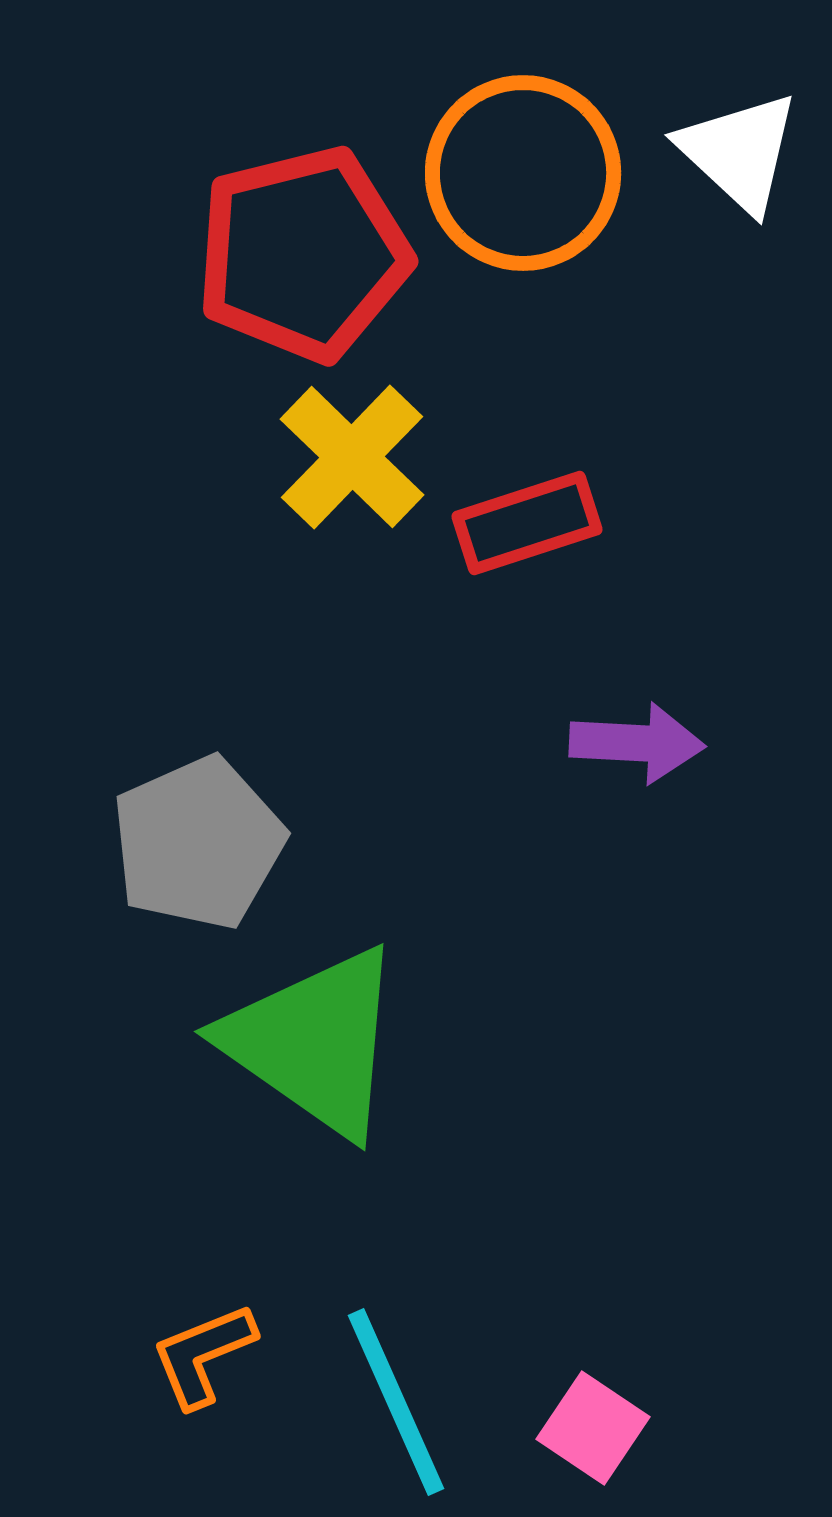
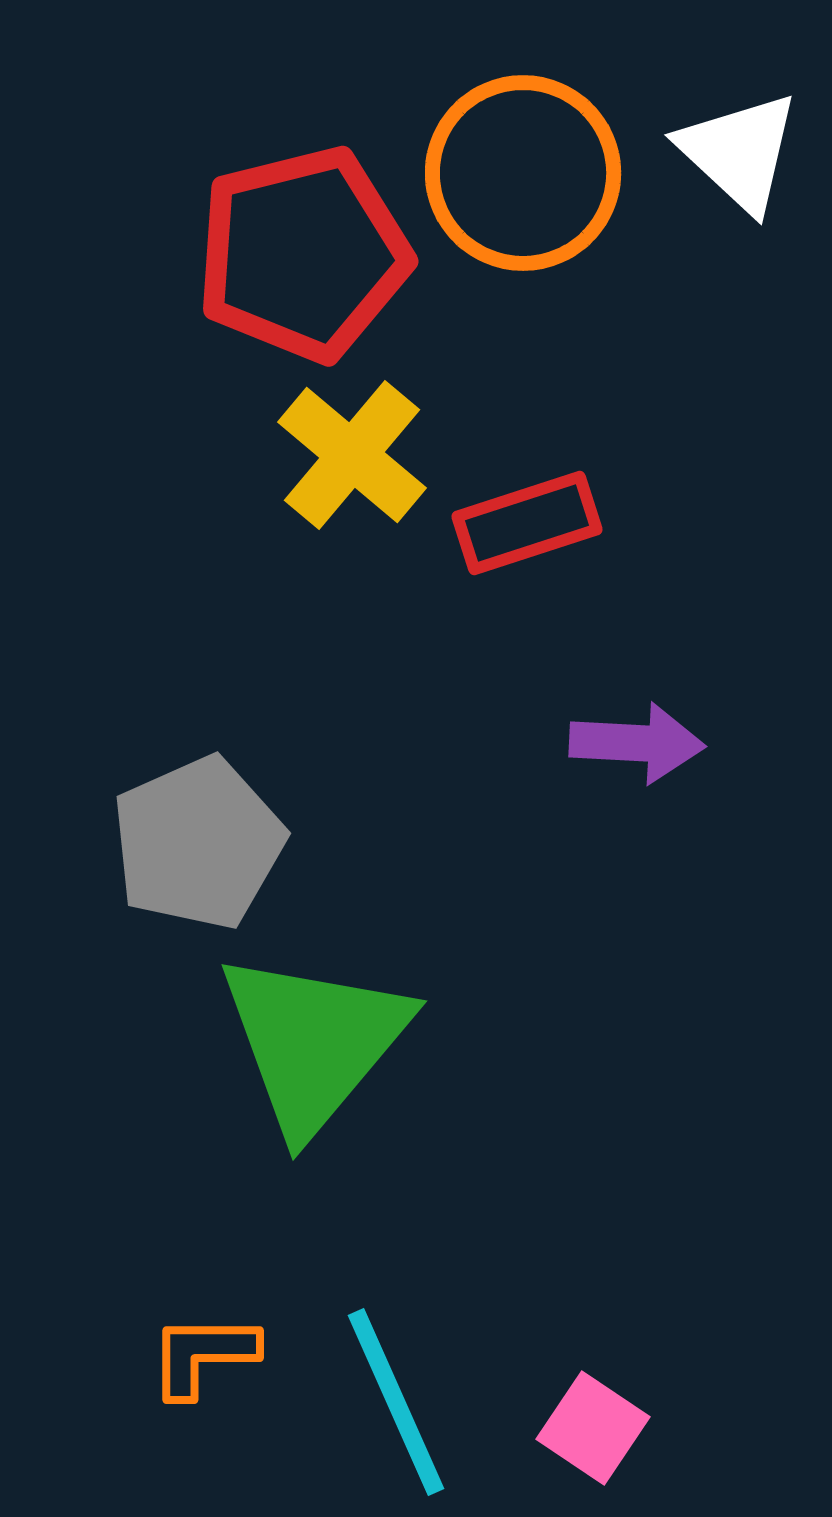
yellow cross: moved 2 px up; rotated 4 degrees counterclockwise
green triangle: rotated 35 degrees clockwise
orange L-shape: rotated 22 degrees clockwise
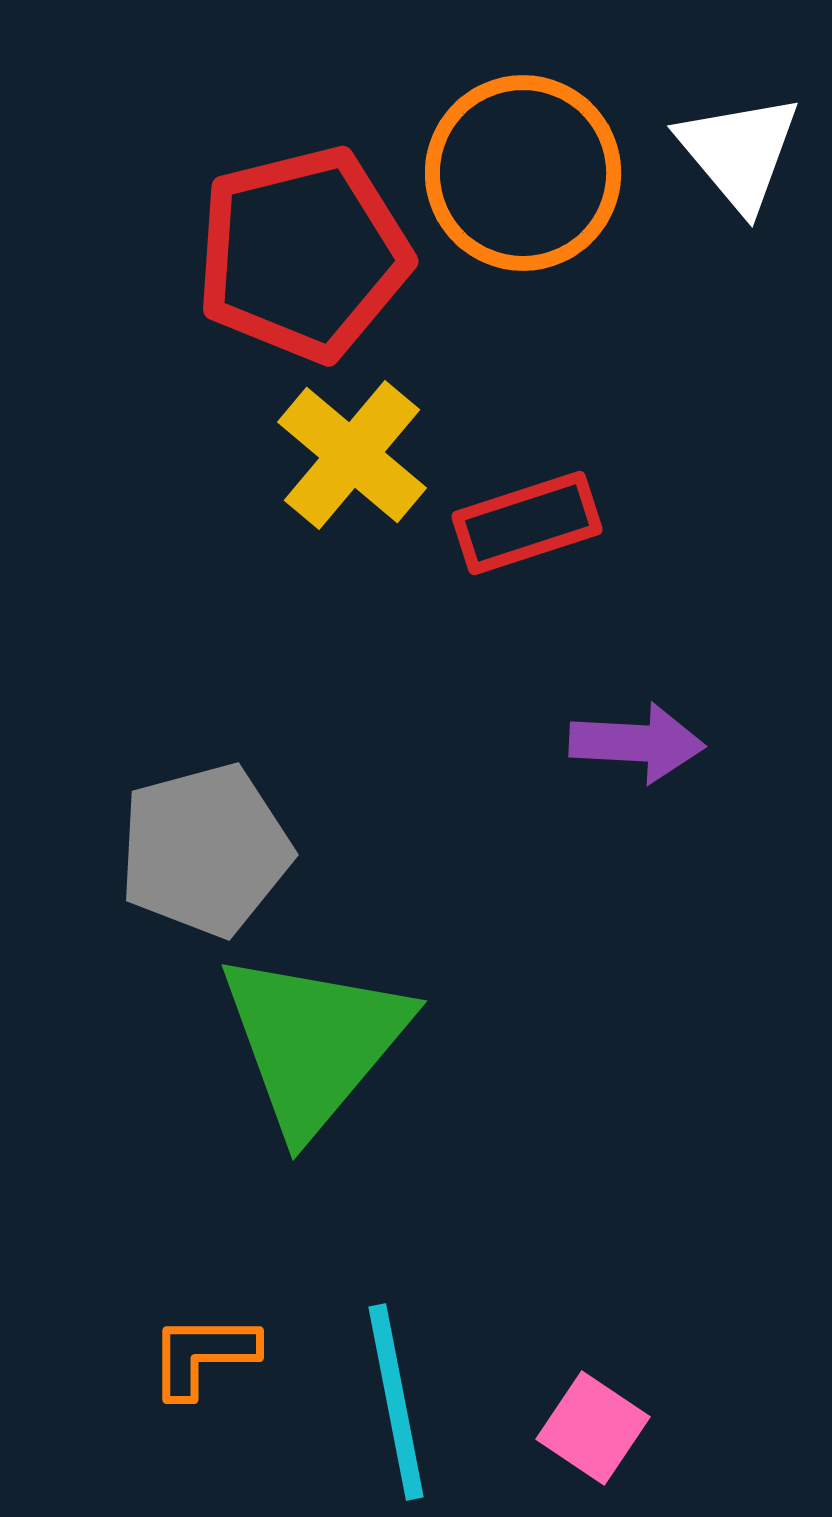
white triangle: rotated 7 degrees clockwise
gray pentagon: moved 7 px right, 7 px down; rotated 9 degrees clockwise
cyan line: rotated 13 degrees clockwise
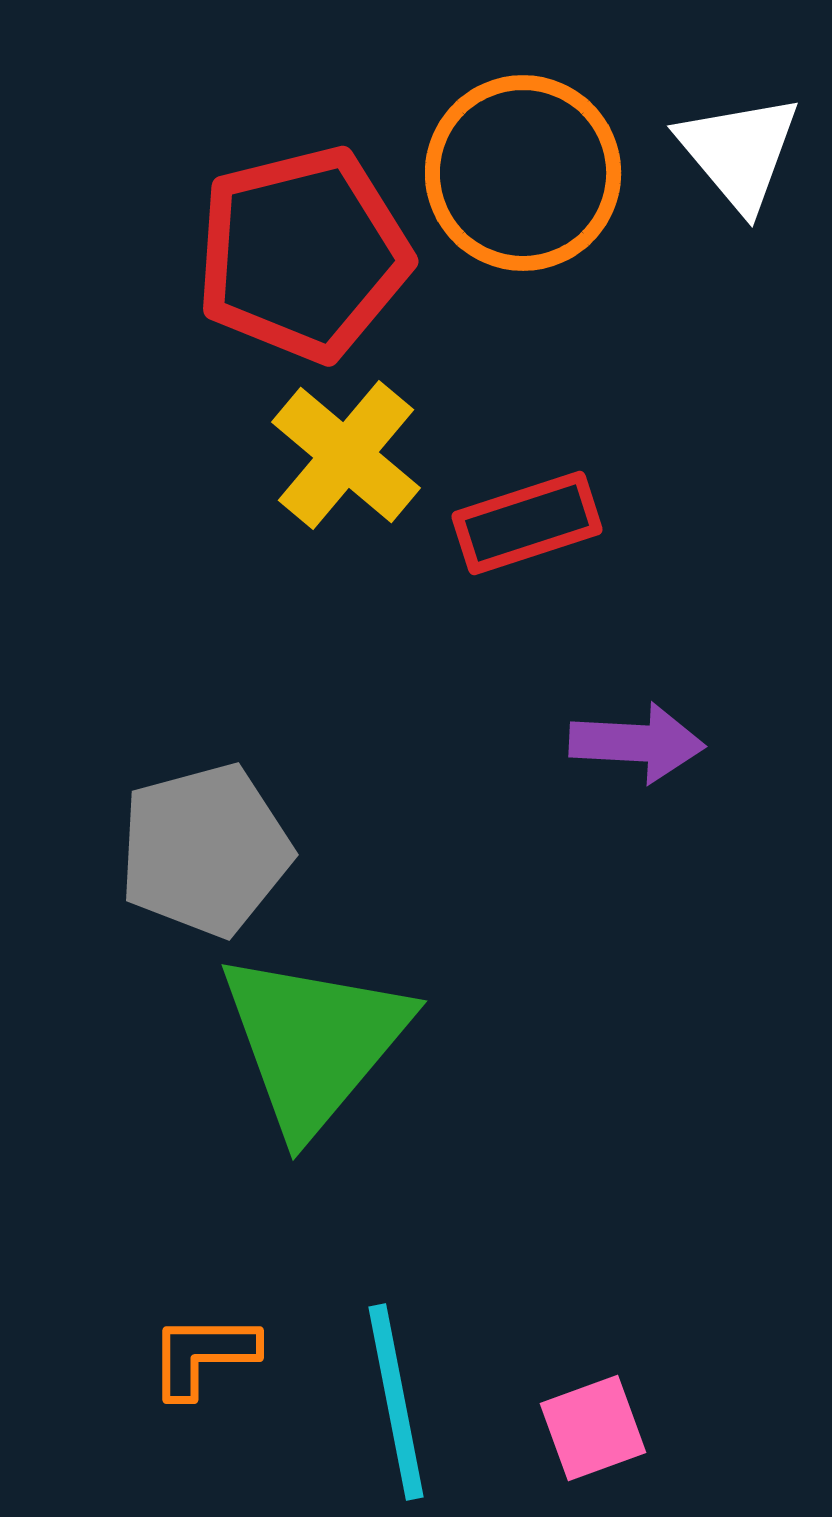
yellow cross: moved 6 px left
pink square: rotated 36 degrees clockwise
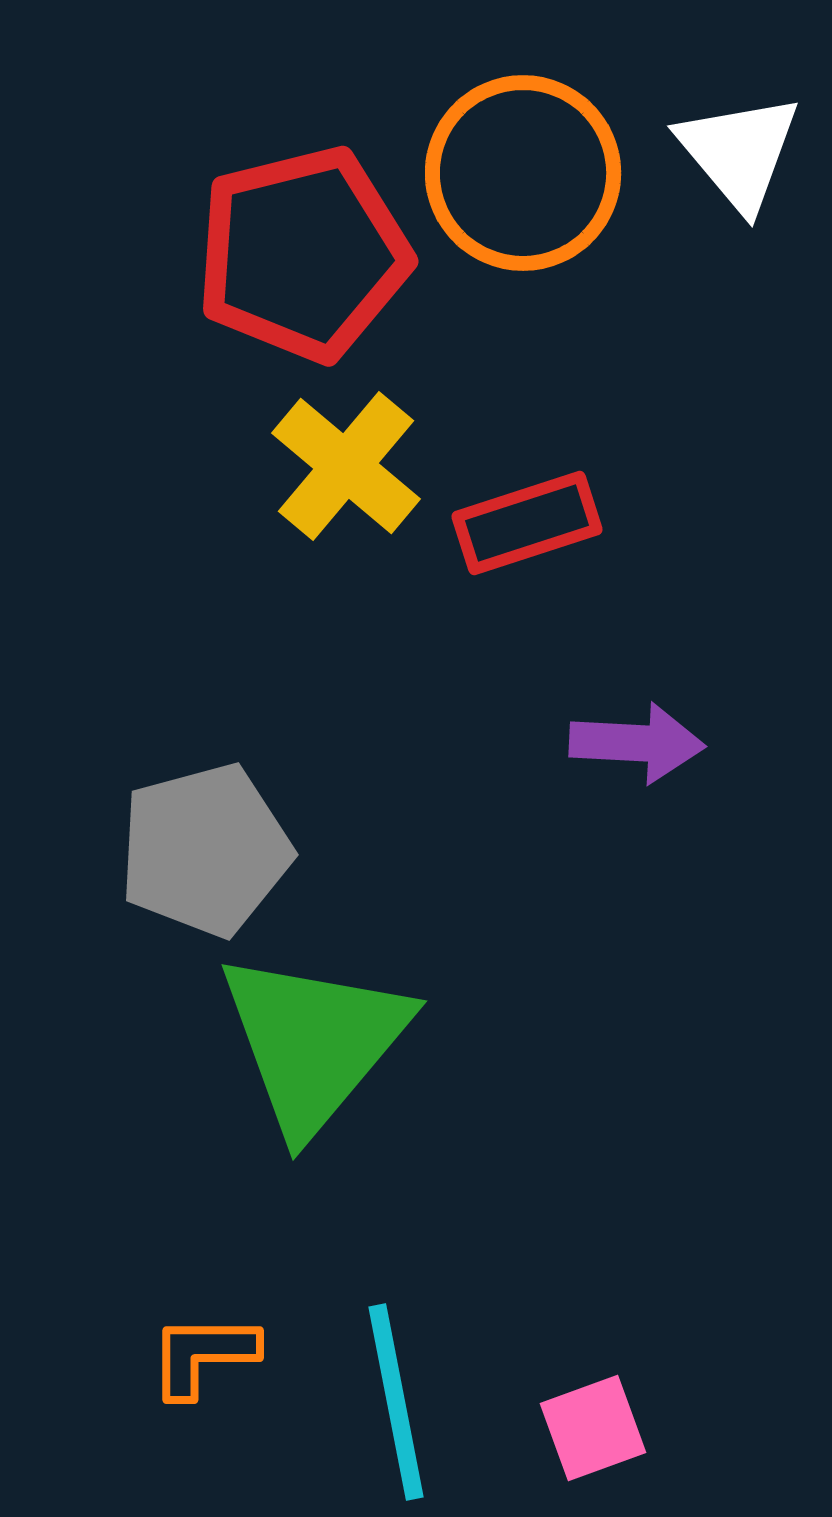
yellow cross: moved 11 px down
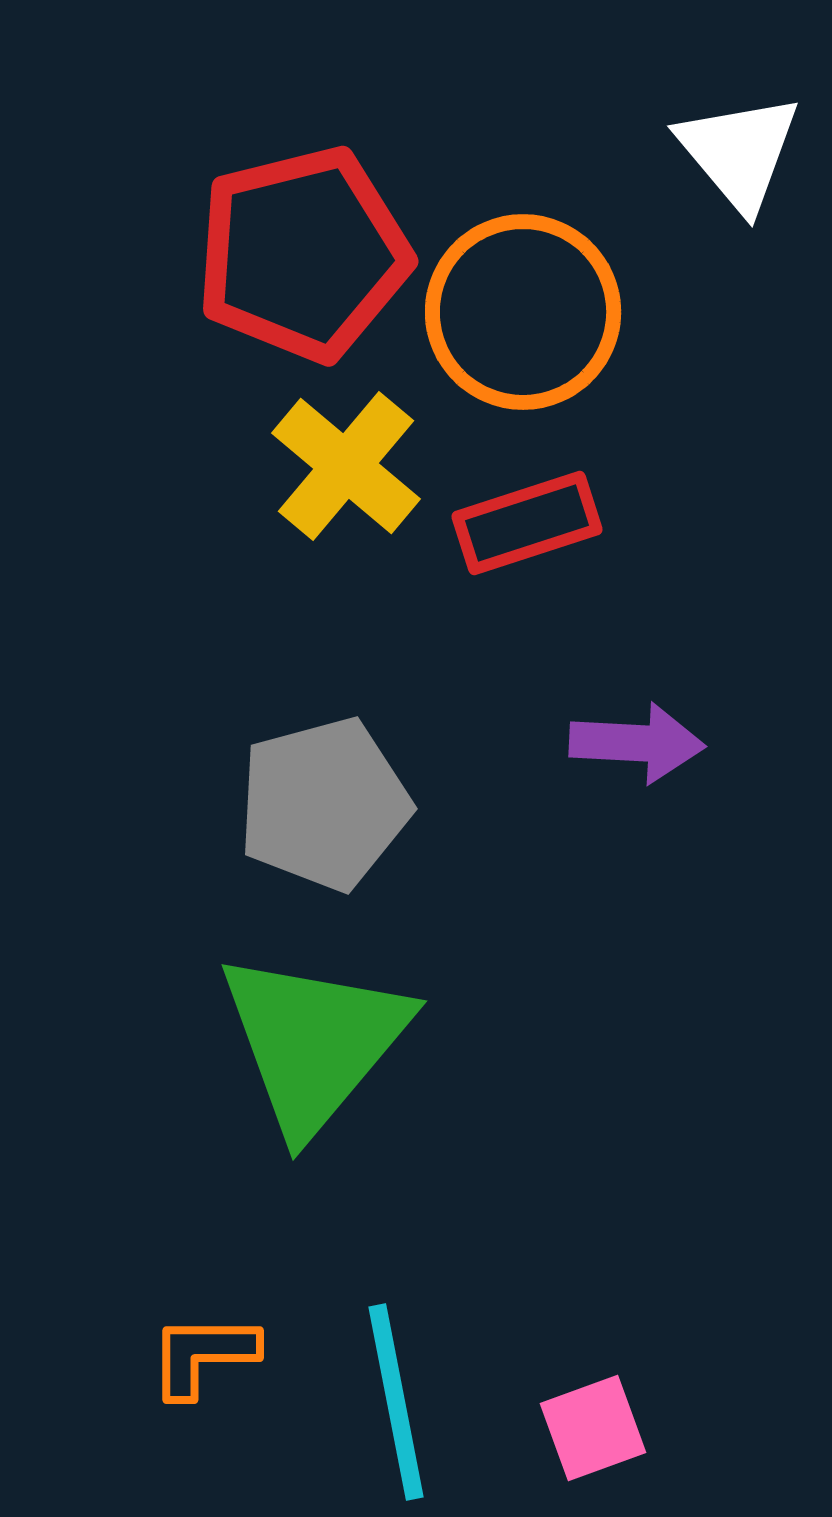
orange circle: moved 139 px down
gray pentagon: moved 119 px right, 46 px up
